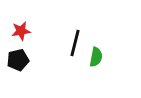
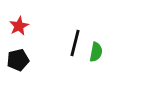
red star: moved 2 px left, 5 px up; rotated 18 degrees counterclockwise
green semicircle: moved 5 px up
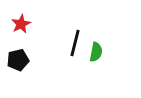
red star: moved 2 px right, 2 px up
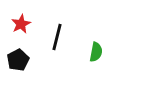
black line: moved 18 px left, 6 px up
black pentagon: rotated 15 degrees counterclockwise
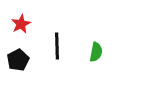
black line: moved 9 px down; rotated 16 degrees counterclockwise
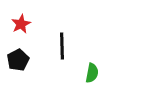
black line: moved 5 px right
green semicircle: moved 4 px left, 21 px down
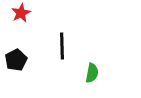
red star: moved 11 px up
black pentagon: moved 2 px left
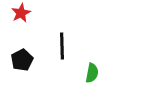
black pentagon: moved 6 px right
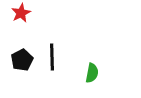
black line: moved 10 px left, 11 px down
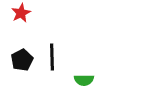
green semicircle: moved 8 px left, 7 px down; rotated 78 degrees clockwise
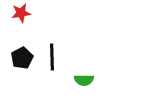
red star: rotated 18 degrees clockwise
black pentagon: moved 2 px up
